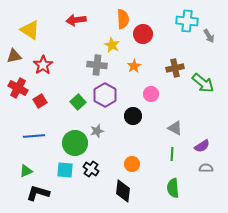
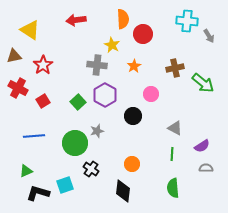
red square: moved 3 px right
cyan square: moved 15 px down; rotated 24 degrees counterclockwise
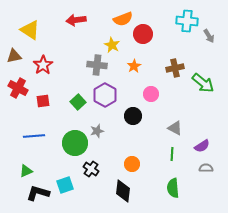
orange semicircle: rotated 72 degrees clockwise
red square: rotated 24 degrees clockwise
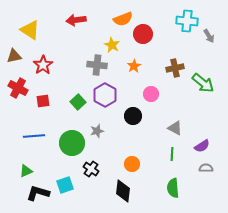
green circle: moved 3 px left
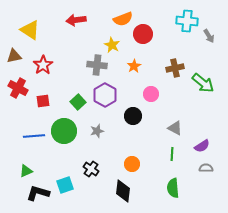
green circle: moved 8 px left, 12 px up
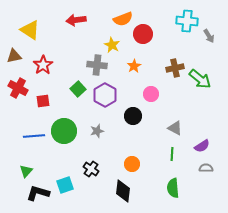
green arrow: moved 3 px left, 4 px up
green square: moved 13 px up
green triangle: rotated 24 degrees counterclockwise
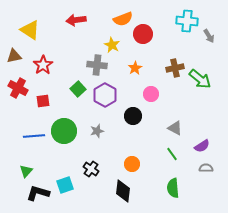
orange star: moved 1 px right, 2 px down
green line: rotated 40 degrees counterclockwise
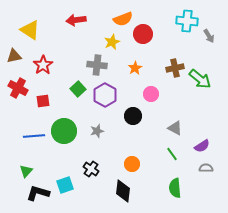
yellow star: moved 3 px up; rotated 21 degrees clockwise
green semicircle: moved 2 px right
